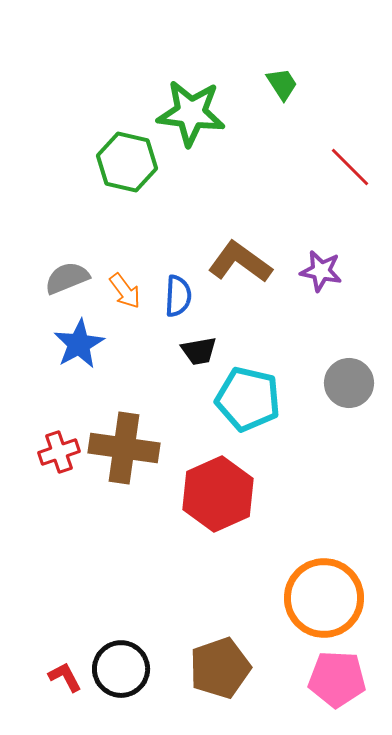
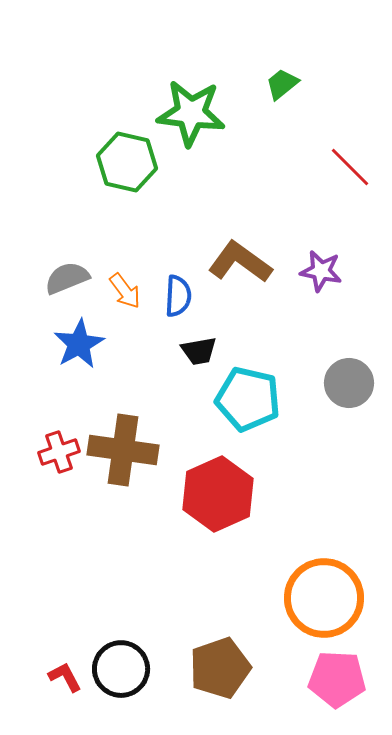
green trapezoid: rotated 96 degrees counterclockwise
brown cross: moved 1 px left, 2 px down
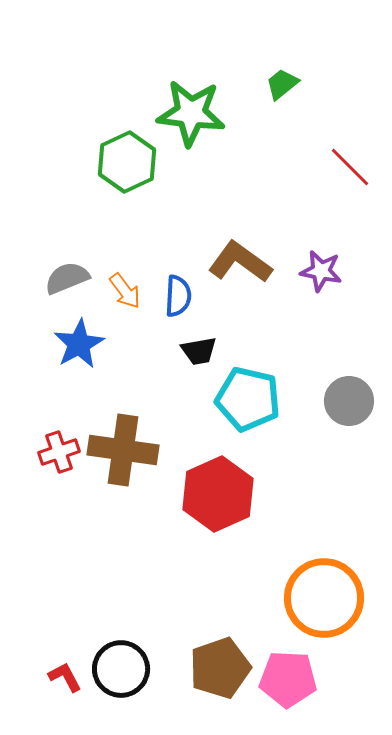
green hexagon: rotated 22 degrees clockwise
gray circle: moved 18 px down
pink pentagon: moved 49 px left
